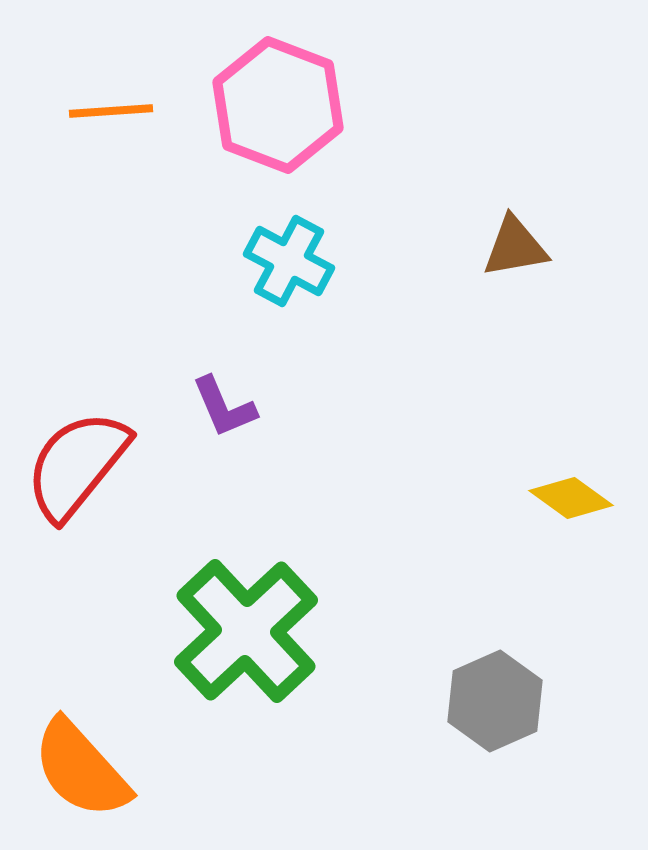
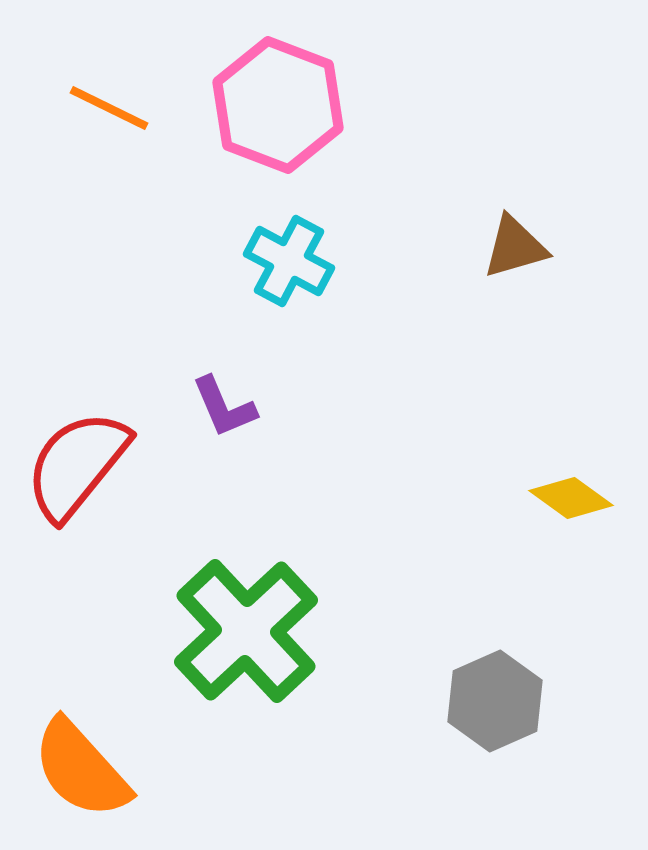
orange line: moved 2 px left, 3 px up; rotated 30 degrees clockwise
brown triangle: rotated 6 degrees counterclockwise
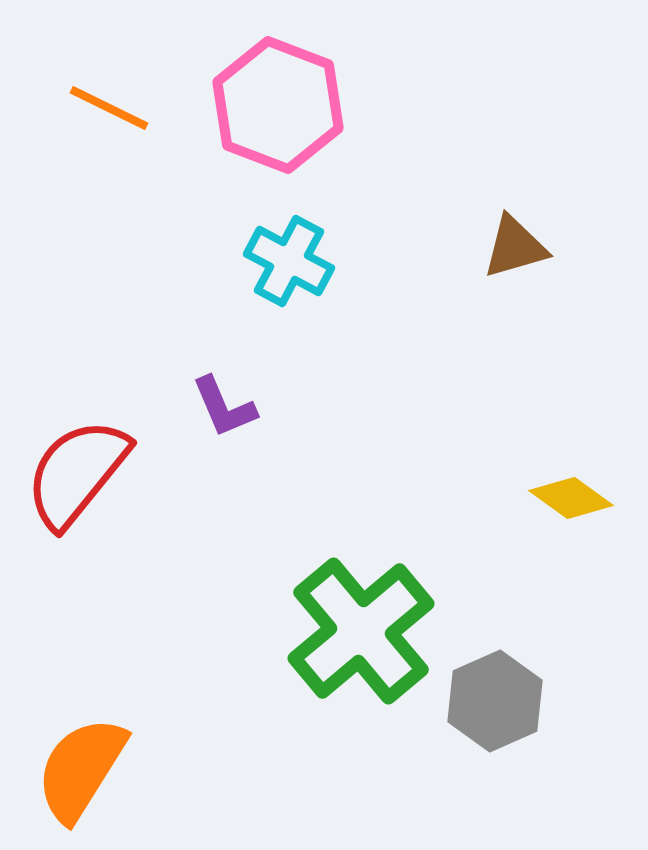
red semicircle: moved 8 px down
green cross: moved 115 px right; rotated 3 degrees clockwise
orange semicircle: rotated 74 degrees clockwise
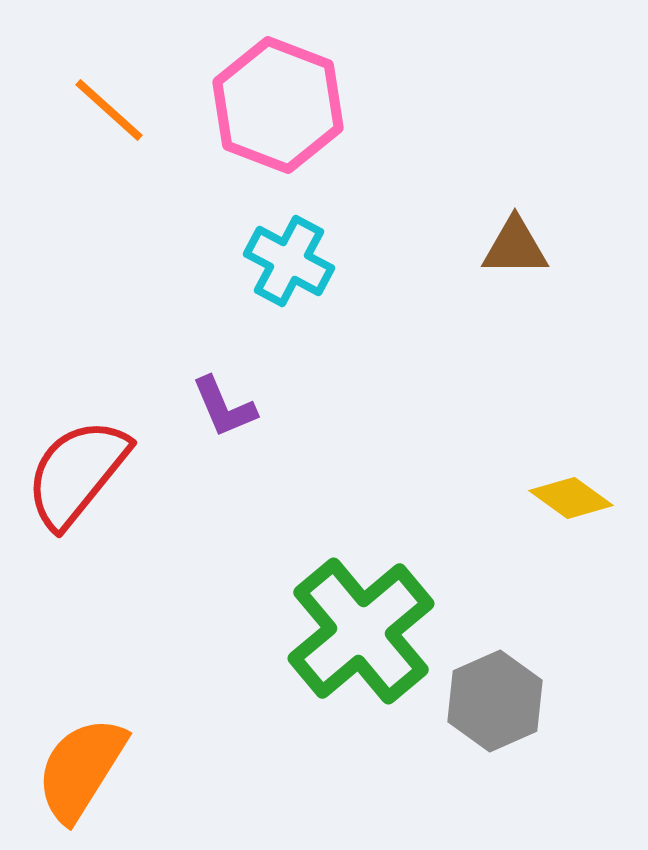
orange line: moved 2 px down; rotated 16 degrees clockwise
brown triangle: rotated 16 degrees clockwise
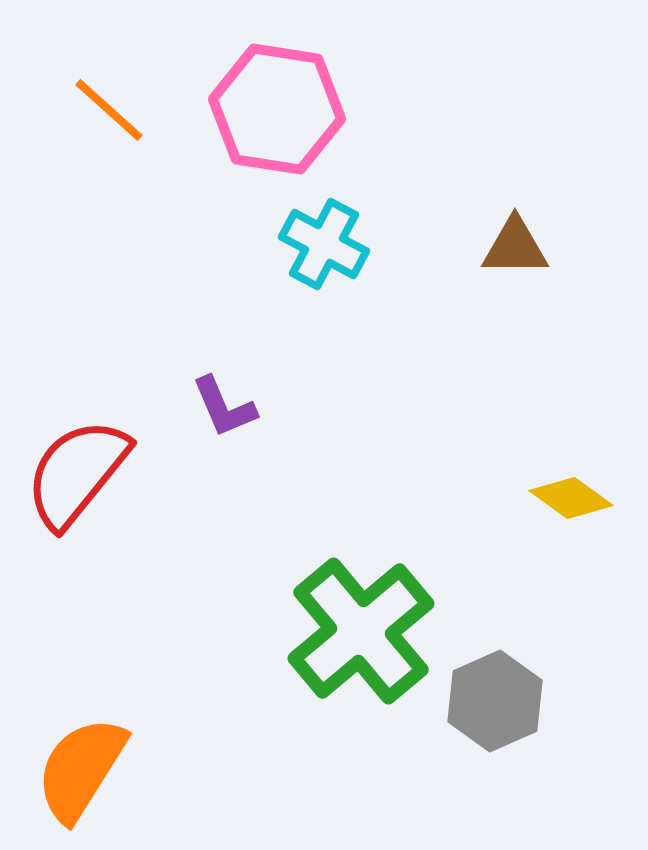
pink hexagon: moved 1 px left, 4 px down; rotated 12 degrees counterclockwise
cyan cross: moved 35 px right, 17 px up
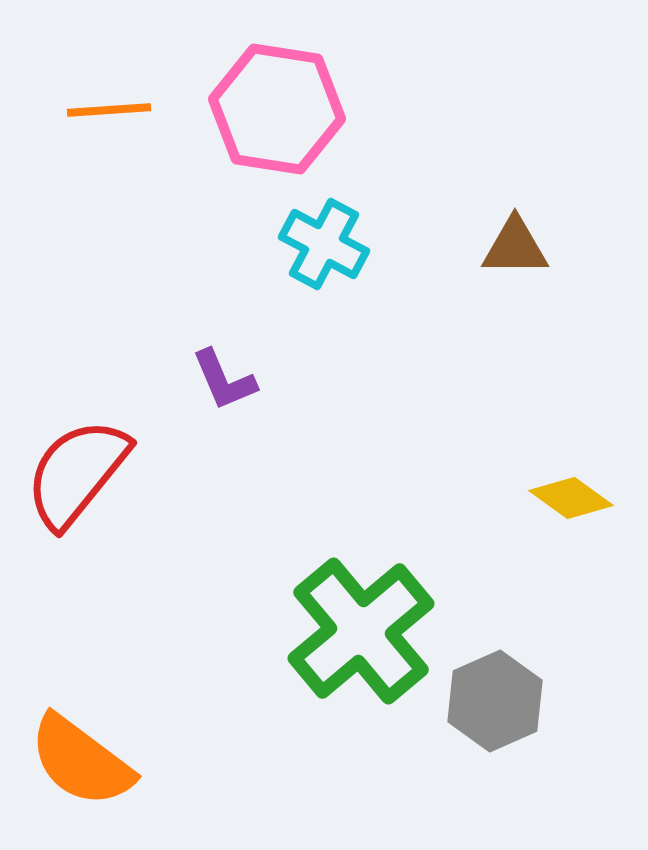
orange line: rotated 46 degrees counterclockwise
purple L-shape: moved 27 px up
orange semicircle: moved 8 px up; rotated 85 degrees counterclockwise
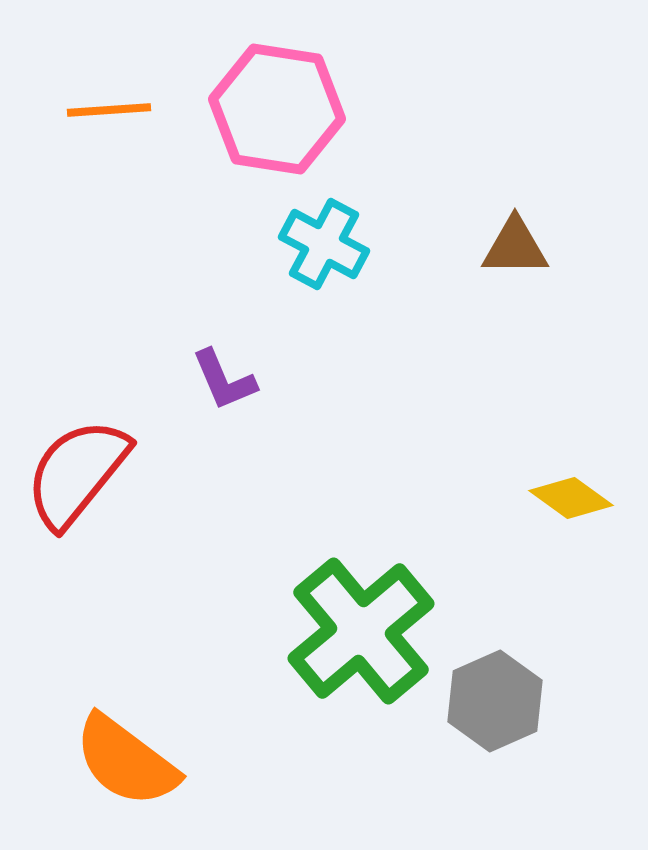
orange semicircle: moved 45 px right
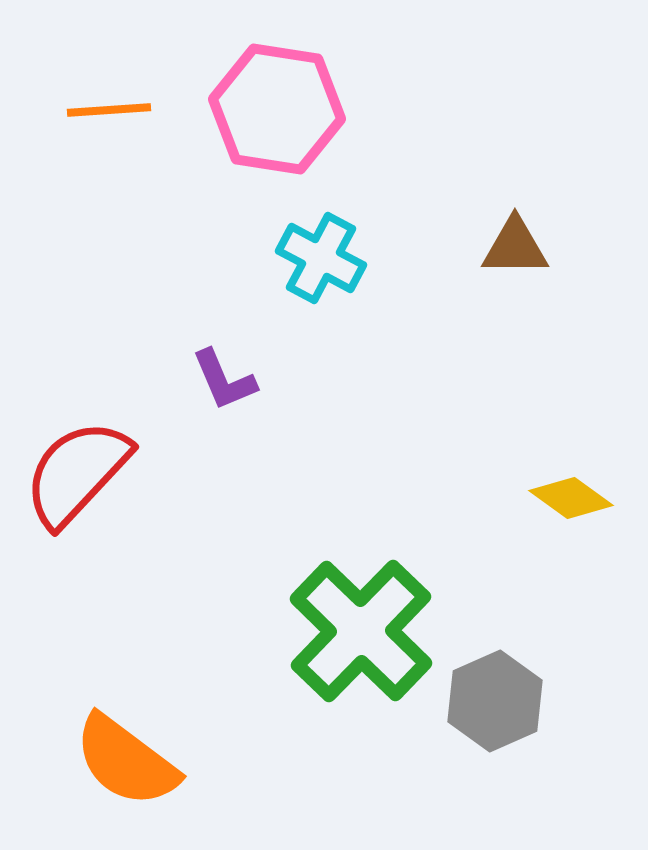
cyan cross: moved 3 px left, 14 px down
red semicircle: rotated 4 degrees clockwise
green cross: rotated 6 degrees counterclockwise
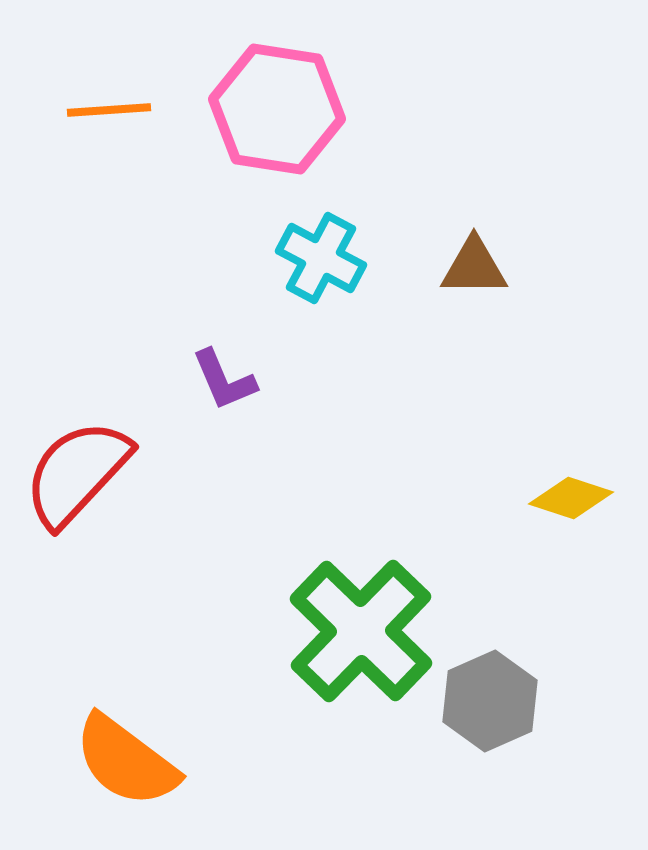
brown triangle: moved 41 px left, 20 px down
yellow diamond: rotated 18 degrees counterclockwise
gray hexagon: moved 5 px left
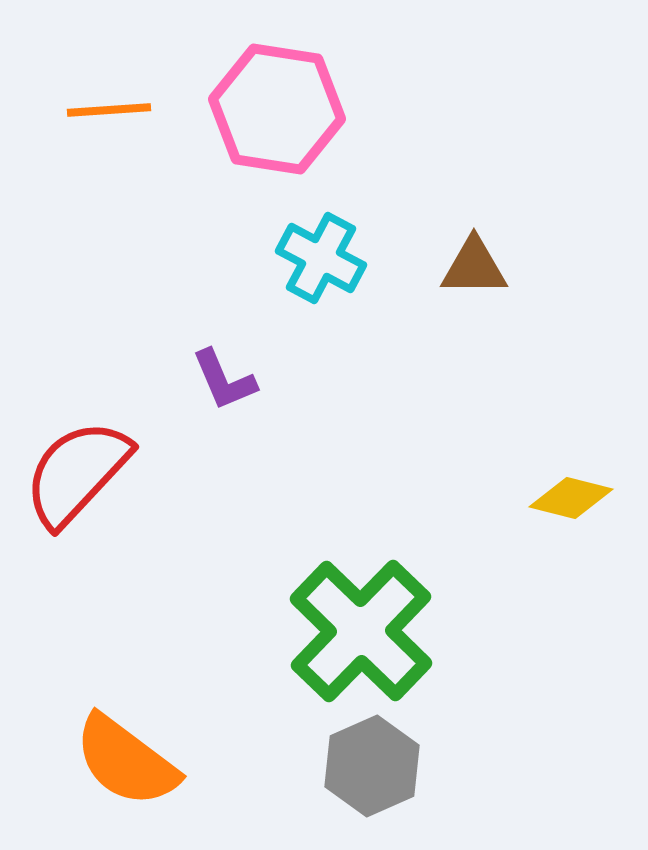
yellow diamond: rotated 4 degrees counterclockwise
gray hexagon: moved 118 px left, 65 px down
